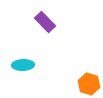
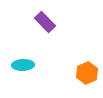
orange hexagon: moved 2 px left, 11 px up; rotated 20 degrees clockwise
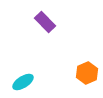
cyan ellipse: moved 17 px down; rotated 30 degrees counterclockwise
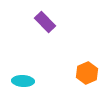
cyan ellipse: moved 1 px up; rotated 35 degrees clockwise
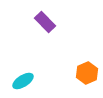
cyan ellipse: rotated 35 degrees counterclockwise
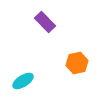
orange hexagon: moved 10 px left, 10 px up; rotated 10 degrees clockwise
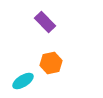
orange hexagon: moved 26 px left
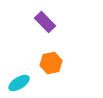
cyan ellipse: moved 4 px left, 2 px down
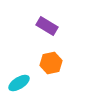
purple rectangle: moved 2 px right, 4 px down; rotated 15 degrees counterclockwise
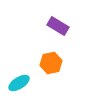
purple rectangle: moved 11 px right
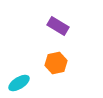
orange hexagon: moved 5 px right
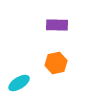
purple rectangle: moved 1 px left, 1 px up; rotated 30 degrees counterclockwise
